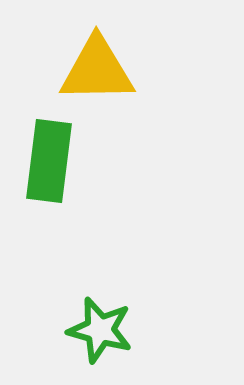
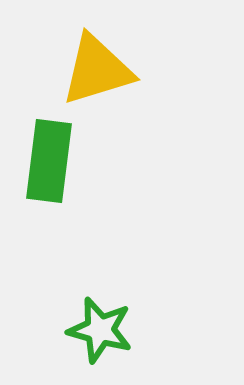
yellow triangle: rotated 16 degrees counterclockwise
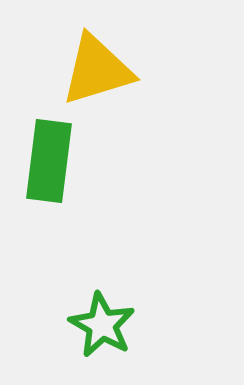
green star: moved 2 px right, 5 px up; rotated 14 degrees clockwise
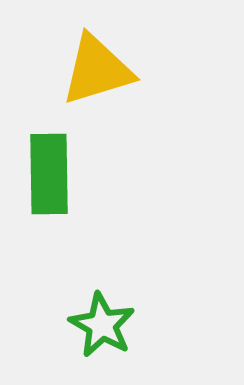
green rectangle: moved 13 px down; rotated 8 degrees counterclockwise
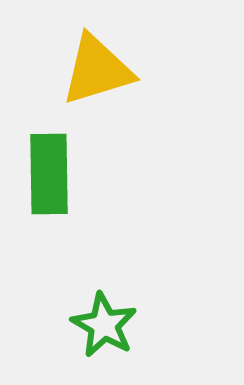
green star: moved 2 px right
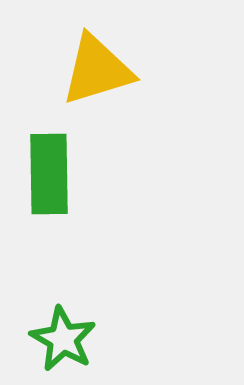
green star: moved 41 px left, 14 px down
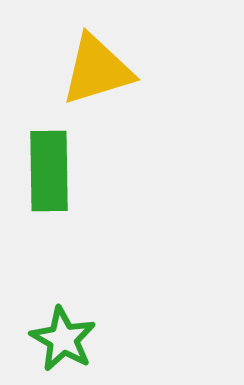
green rectangle: moved 3 px up
